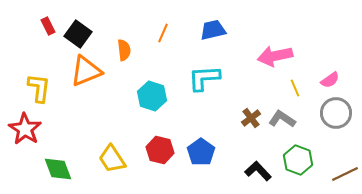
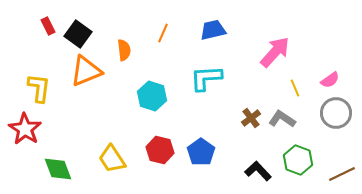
pink arrow: moved 4 px up; rotated 144 degrees clockwise
cyan L-shape: moved 2 px right
brown line: moved 3 px left
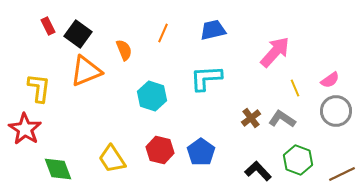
orange semicircle: rotated 15 degrees counterclockwise
gray circle: moved 2 px up
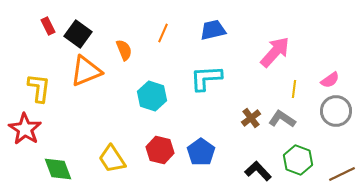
yellow line: moved 1 px left, 1 px down; rotated 30 degrees clockwise
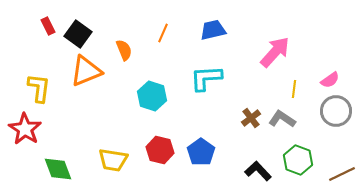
yellow trapezoid: moved 1 px right, 1 px down; rotated 48 degrees counterclockwise
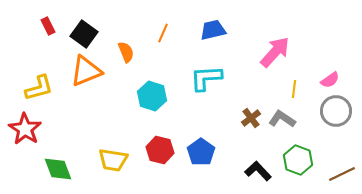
black square: moved 6 px right
orange semicircle: moved 2 px right, 2 px down
yellow L-shape: rotated 68 degrees clockwise
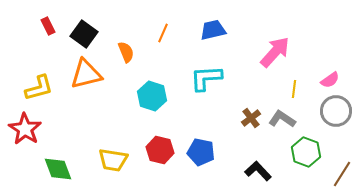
orange triangle: moved 3 px down; rotated 8 degrees clockwise
blue pentagon: rotated 24 degrees counterclockwise
green hexagon: moved 8 px right, 8 px up
brown line: rotated 32 degrees counterclockwise
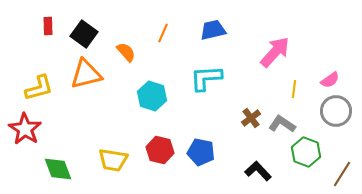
red rectangle: rotated 24 degrees clockwise
orange semicircle: rotated 20 degrees counterclockwise
gray L-shape: moved 5 px down
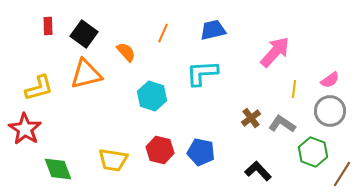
cyan L-shape: moved 4 px left, 5 px up
gray circle: moved 6 px left
green hexagon: moved 7 px right
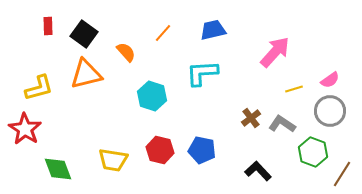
orange line: rotated 18 degrees clockwise
yellow line: rotated 66 degrees clockwise
blue pentagon: moved 1 px right, 2 px up
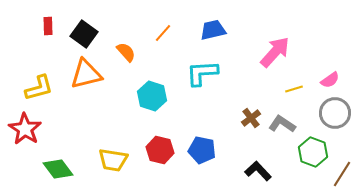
gray circle: moved 5 px right, 2 px down
green diamond: rotated 16 degrees counterclockwise
